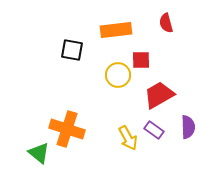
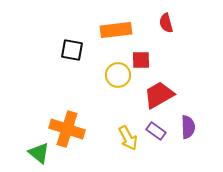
purple rectangle: moved 2 px right, 1 px down
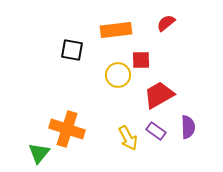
red semicircle: rotated 66 degrees clockwise
green triangle: rotated 30 degrees clockwise
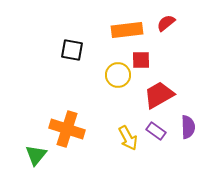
orange rectangle: moved 11 px right
green triangle: moved 3 px left, 2 px down
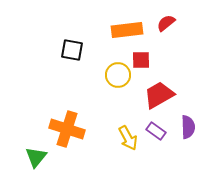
green triangle: moved 2 px down
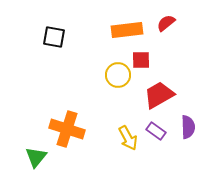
black square: moved 18 px left, 13 px up
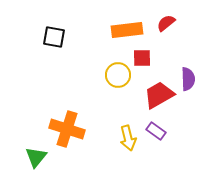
red square: moved 1 px right, 2 px up
purple semicircle: moved 48 px up
yellow arrow: rotated 15 degrees clockwise
